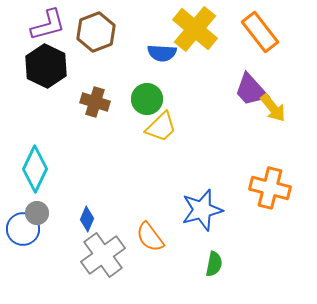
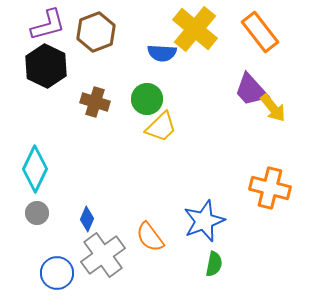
blue star: moved 2 px right, 11 px down; rotated 6 degrees counterclockwise
blue circle: moved 34 px right, 44 px down
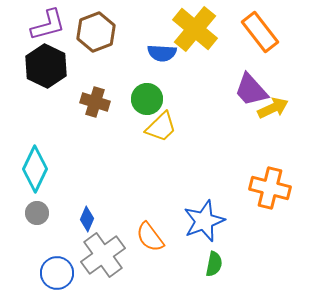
yellow arrow: rotated 76 degrees counterclockwise
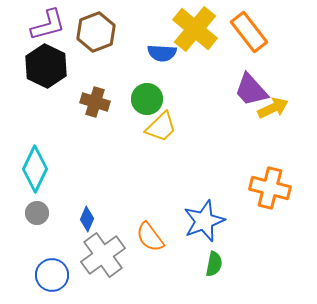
orange rectangle: moved 11 px left
blue circle: moved 5 px left, 2 px down
